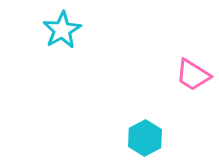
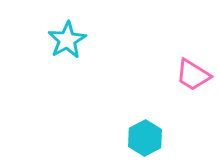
cyan star: moved 5 px right, 10 px down
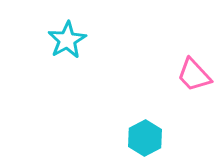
pink trapezoid: moved 1 px right; rotated 15 degrees clockwise
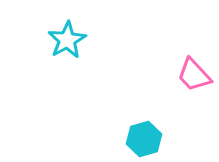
cyan hexagon: moved 1 px left, 1 px down; rotated 12 degrees clockwise
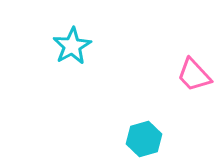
cyan star: moved 5 px right, 6 px down
